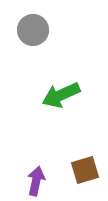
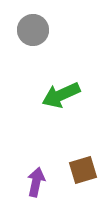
brown square: moved 2 px left
purple arrow: moved 1 px down
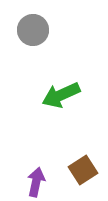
brown square: rotated 16 degrees counterclockwise
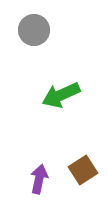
gray circle: moved 1 px right
purple arrow: moved 3 px right, 3 px up
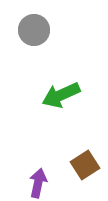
brown square: moved 2 px right, 5 px up
purple arrow: moved 1 px left, 4 px down
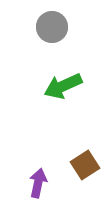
gray circle: moved 18 px right, 3 px up
green arrow: moved 2 px right, 9 px up
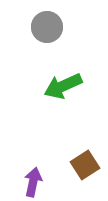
gray circle: moved 5 px left
purple arrow: moved 5 px left, 1 px up
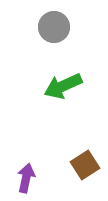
gray circle: moved 7 px right
purple arrow: moved 7 px left, 4 px up
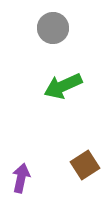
gray circle: moved 1 px left, 1 px down
purple arrow: moved 5 px left
